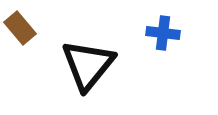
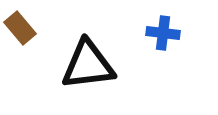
black triangle: rotated 44 degrees clockwise
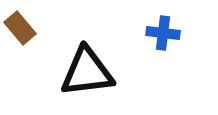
black triangle: moved 1 px left, 7 px down
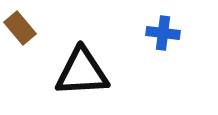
black triangle: moved 5 px left; rotated 4 degrees clockwise
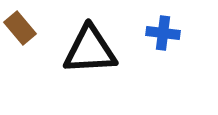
black triangle: moved 8 px right, 22 px up
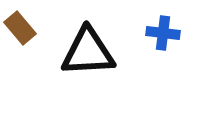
black triangle: moved 2 px left, 2 px down
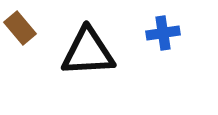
blue cross: rotated 16 degrees counterclockwise
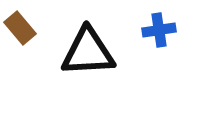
blue cross: moved 4 px left, 3 px up
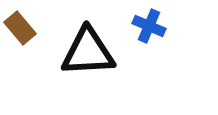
blue cross: moved 10 px left, 4 px up; rotated 32 degrees clockwise
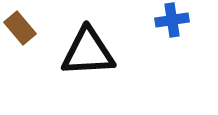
blue cross: moved 23 px right, 6 px up; rotated 32 degrees counterclockwise
